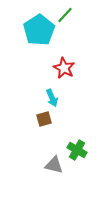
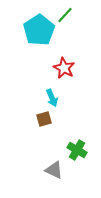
gray triangle: moved 5 px down; rotated 12 degrees clockwise
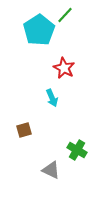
brown square: moved 20 px left, 11 px down
gray triangle: moved 3 px left
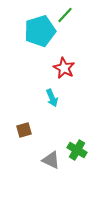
cyan pentagon: moved 1 px right, 1 px down; rotated 16 degrees clockwise
gray triangle: moved 10 px up
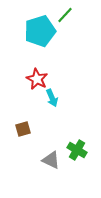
red star: moved 27 px left, 11 px down
brown square: moved 1 px left, 1 px up
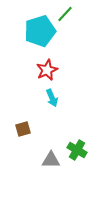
green line: moved 1 px up
red star: moved 10 px right, 9 px up; rotated 20 degrees clockwise
gray triangle: rotated 24 degrees counterclockwise
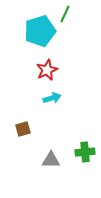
green line: rotated 18 degrees counterclockwise
cyan arrow: rotated 84 degrees counterclockwise
green cross: moved 8 px right, 2 px down; rotated 36 degrees counterclockwise
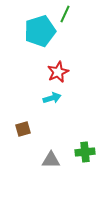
red star: moved 11 px right, 2 px down
